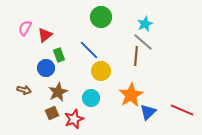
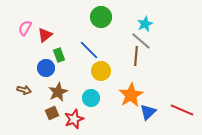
gray line: moved 2 px left, 1 px up
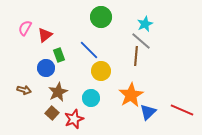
brown square: rotated 24 degrees counterclockwise
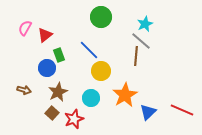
blue circle: moved 1 px right
orange star: moved 6 px left
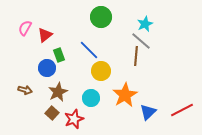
brown arrow: moved 1 px right
red line: rotated 50 degrees counterclockwise
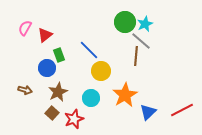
green circle: moved 24 px right, 5 px down
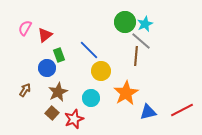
brown arrow: rotated 72 degrees counterclockwise
orange star: moved 1 px right, 2 px up
blue triangle: rotated 30 degrees clockwise
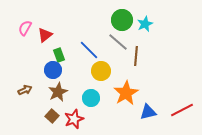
green circle: moved 3 px left, 2 px up
gray line: moved 23 px left, 1 px down
blue circle: moved 6 px right, 2 px down
brown arrow: rotated 32 degrees clockwise
brown square: moved 3 px down
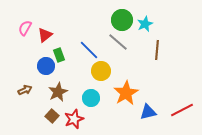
brown line: moved 21 px right, 6 px up
blue circle: moved 7 px left, 4 px up
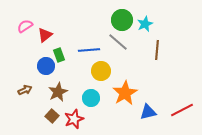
pink semicircle: moved 2 px up; rotated 28 degrees clockwise
blue line: rotated 50 degrees counterclockwise
orange star: moved 1 px left
